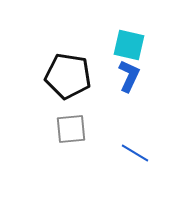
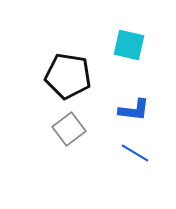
blue L-shape: moved 5 px right, 34 px down; rotated 72 degrees clockwise
gray square: moved 2 px left; rotated 32 degrees counterclockwise
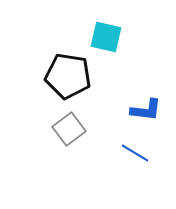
cyan square: moved 23 px left, 8 px up
blue L-shape: moved 12 px right
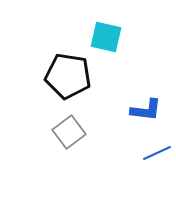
gray square: moved 3 px down
blue line: moved 22 px right; rotated 56 degrees counterclockwise
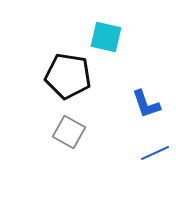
blue L-shape: moved 6 px up; rotated 64 degrees clockwise
gray square: rotated 24 degrees counterclockwise
blue line: moved 2 px left
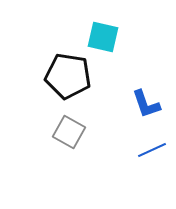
cyan square: moved 3 px left
blue line: moved 3 px left, 3 px up
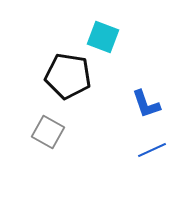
cyan square: rotated 8 degrees clockwise
gray square: moved 21 px left
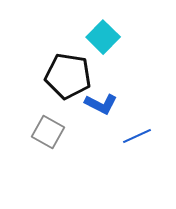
cyan square: rotated 24 degrees clockwise
blue L-shape: moved 45 px left; rotated 44 degrees counterclockwise
blue line: moved 15 px left, 14 px up
